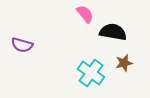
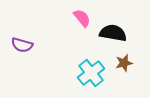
pink semicircle: moved 3 px left, 4 px down
black semicircle: moved 1 px down
cyan cross: rotated 16 degrees clockwise
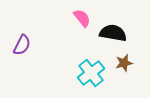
purple semicircle: rotated 80 degrees counterclockwise
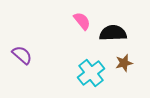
pink semicircle: moved 3 px down
black semicircle: rotated 12 degrees counterclockwise
purple semicircle: moved 10 px down; rotated 75 degrees counterclockwise
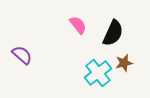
pink semicircle: moved 4 px left, 4 px down
black semicircle: rotated 116 degrees clockwise
cyan cross: moved 7 px right
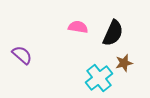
pink semicircle: moved 2 px down; rotated 42 degrees counterclockwise
cyan cross: moved 1 px right, 5 px down
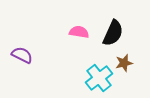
pink semicircle: moved 1 px right, 5 px down
purple semicircle: rotated 15 degrees counterclockwise
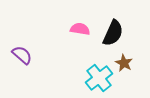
pink semicircle: moved 1 px right, 3 px up
purple semicircle: rotated 15 degrees clockwise
brown star: rotated 30 degrees counterclockwise
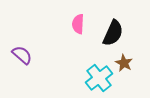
pink semicircle: moved 2 px left, 5 px up; rotated 96 degrees counterclockwise
